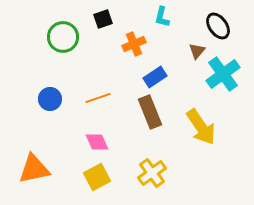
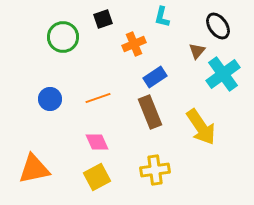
yellow cross: moved 3 px right, 3 px up; rotated 28 degrees clockwise
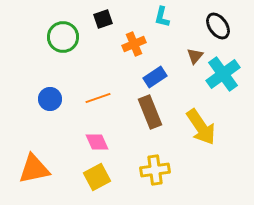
brown triangle: moved 2 px left, 5 px down
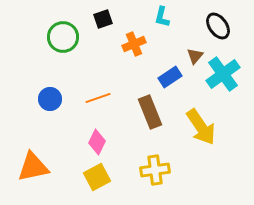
blue rectangle: moved 15 px right
pink diamond: rotated 50 degrees clockwise
orange triangle: moved 1 px left, 2 px up
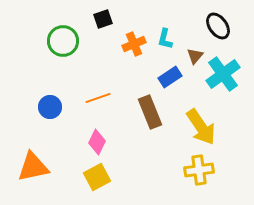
cyan L-shape: moved 3 px right, 22 px down
green circle: moved 4 px down
blue circle: moved 8 px down
yellow cross: moved 44 px right
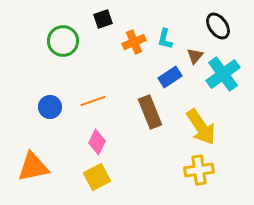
orange cross: moved 2 px up
orange line: moved 5 px left, 3 px down
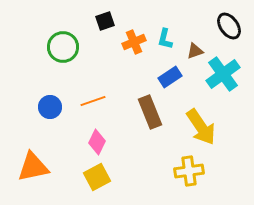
black square: moved 2 px right, 2 px down
black ellipse: moved 11 px right
green circle: moved 6 px down
brown triangle: moved 5 px up; rotated 30 degrees clockwise
yellow cross: moved 10 px left, 1 px down
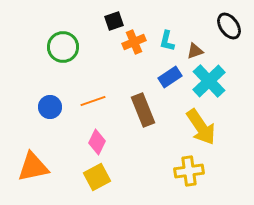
black square: moved 9 px right
cyan L-shape: moved 2 px right, 2 px down
cyan cross: moved 14 px left, 7 px down; rotated 8 degrees counterclockwise
brown rectangle: moved 7 px left, 2 px up
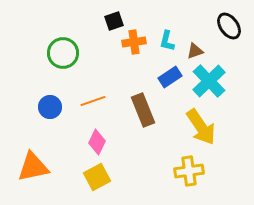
orange cross: rotated 15 degrees clockwise
green circle: moved 6 px down
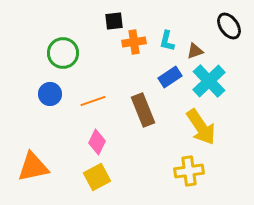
black square: rotated 12 degrees clockwise
blue circle: moved 13 px up
